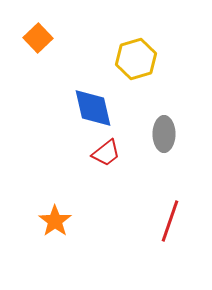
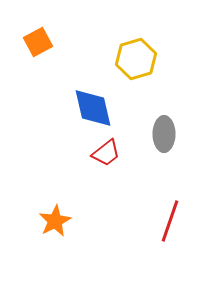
orange square: moved 4 px down; rotated 16 degrees clockwise
orange star: rotated 8 degrees clockwise
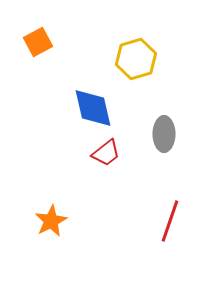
orange star: moved 4 px left
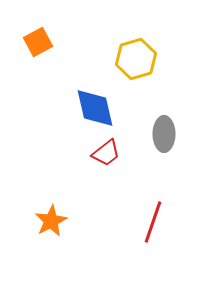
blue diamond: moved 2 px right
red line: moved 17 px left, 1 px down
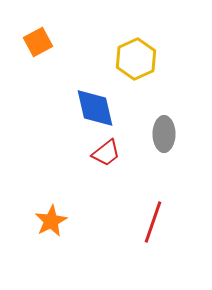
yellow hexagon: rotated 9 degrees counterclockwise
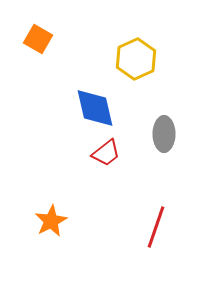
orange square: moved 3 px up; rotated 32 degrees counterclockwise
red line: moved 3 px right, 5 px down
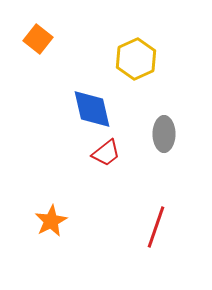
orange square: rotated 8 degrees clockwise
blue diamond: moved 3 px left, 1 px down
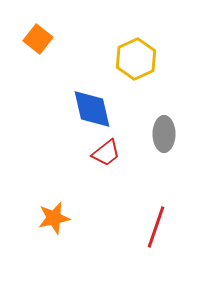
orange star: moved 3 px right, 3 px up; rotated 16 degrees clockwise
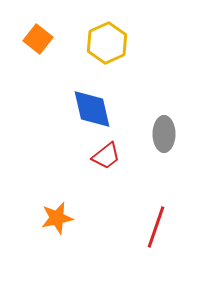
yellow hexagon: moved 29 px left, 16 px up
red trapezoid: moved 3 px down
orange star: moved 3 px right
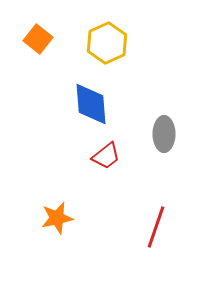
blue diamond: moved 1 px left, 5 px up; rotated 9 degrees clockwise
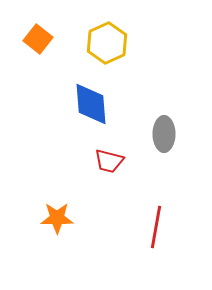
red trapezoid: moved 3 px right, 5 px down; rotated 52 degrees clockwise
orange star: rotated 12 degrees clockwise
red line: rotated 9 degrees counterclockwise
